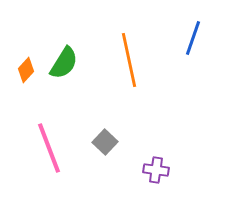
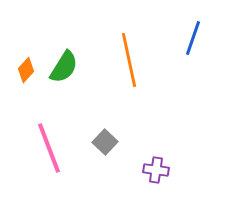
green semicircle: moved 4 px down
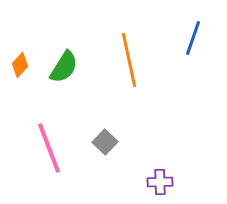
orange diamond: moved 6 px left, 5 px up
purple cross: moved 4 px right, 12 px down; rotated 10 degrees counterclockwise
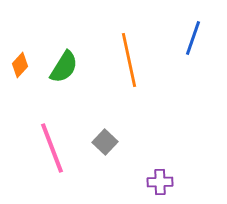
pink line: moved 3 px right
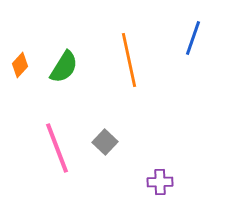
pink line: moved 5 px right
